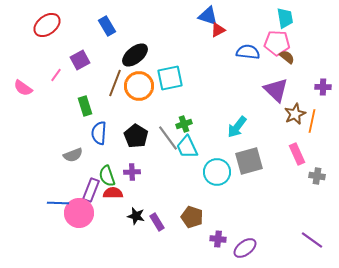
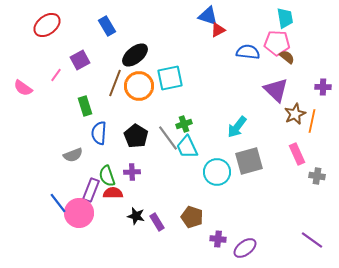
blue line at (58, 203): rotated 50 degrees clockwise
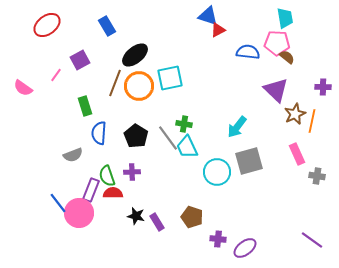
green cross at (184, 124): rotated 28 degrees clockwise
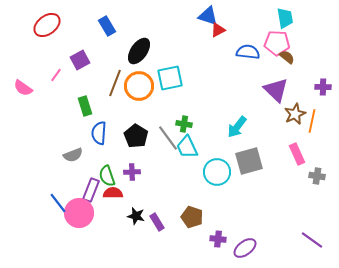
black ellipse at (135, 55): moved 4 px right, 4 px up; rotated 16 degrees counterclockwise
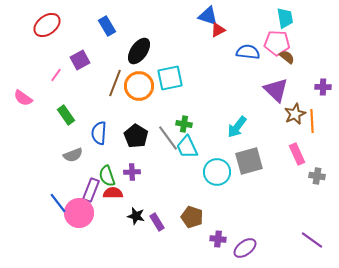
pink semicircle at (23, 88): moved 10 px down
green rectangle at (85, 106): moved 19 px left, 9 px down; rotated 18 degrees counterclockwise
orange line at (312, 121): rotated 15 degrees counterclockwise
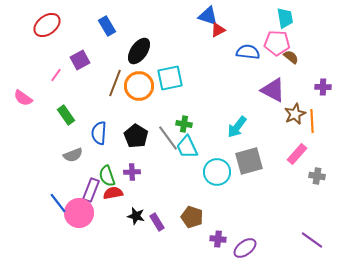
brown semicircle at (287, 57): moved 4 px right
purple triangle at (276, 90): moved 3 px left; rotated 16 degrees counterclockwise
pink rectangle at (297, 154): rotated 65 degrees clockwise
red semicircle at (113, 193): rotated 12 degrees counterclockwise
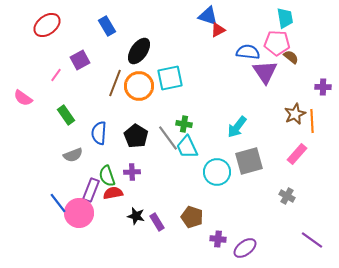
purple triangle at (273, 90): moved 8 px left, 18 px up; rotated 28 degrees clockwise
gray cross at (317, 176): moved 30 px left, 20 px down; rotated 21 degrees clockwise
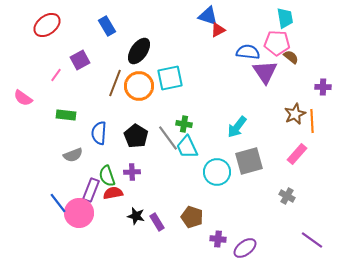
green rectangle at (66, 115): rotated 48 degrees counterclockwise
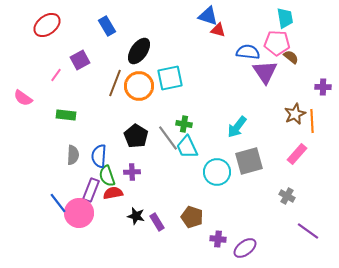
red triangle at (218, 30): rotated 42 degrees clockwise
blue semicircle at (99, 133): moved 23 px down
gray semicircle at (73, 155): rotated 66 degrees counterclockwise
purple line at (312, 240): moved 4 px left, 9 px up
